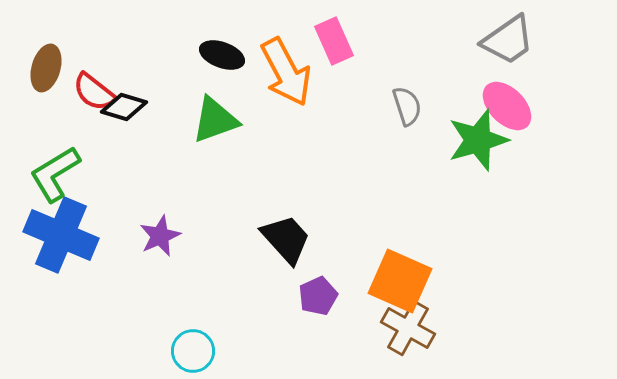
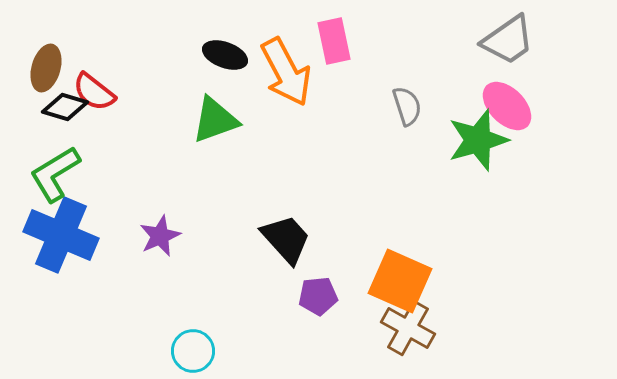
pink rectangle: rotated 12 degrees clockwise
black ellipse: moved 3 px right
black diamond: moved 59 px left
purple pentagon: rotated 18 degrees clockwise
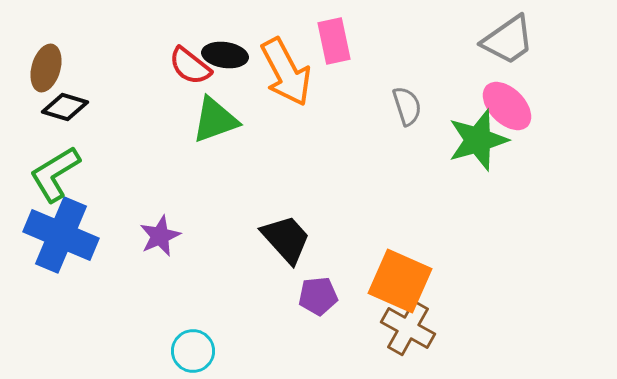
black ellipse: rotated 12 degrees counterclockwise
red semicircle: moved 96 px right, 26 px up
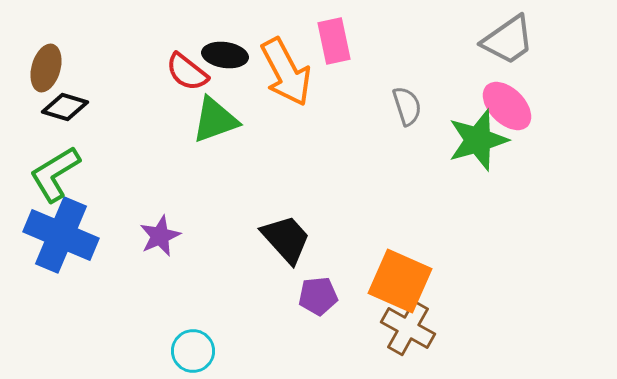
red semicircle: moved 3 px left, 6 px down
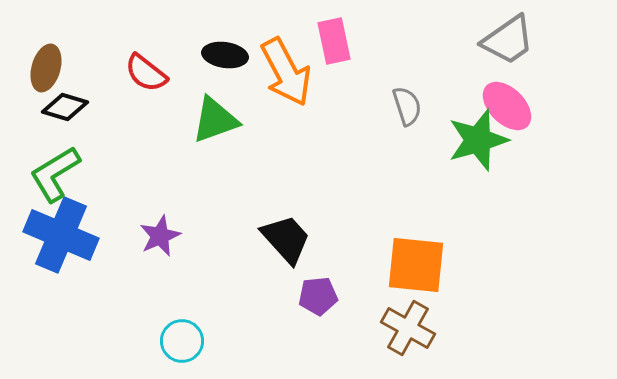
red semicircle: moved 41 px left, 1 px down
orange square: moved 16 px right, 16 px up; rotated 18 degrees counterclockwise
cyan circle: moved 11 px left, 10 px up
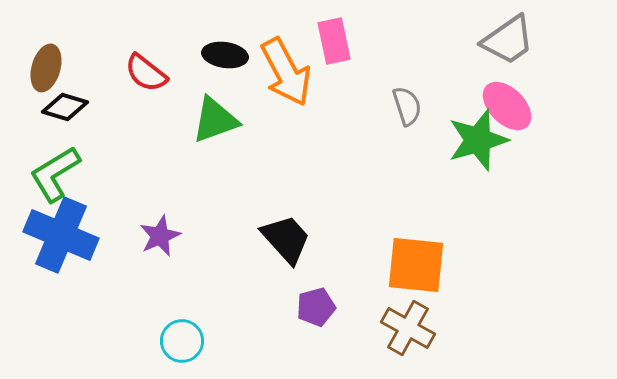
purple pentagon: moved 2 px left, 11 px down; rotated 9 degrees counterclockwise
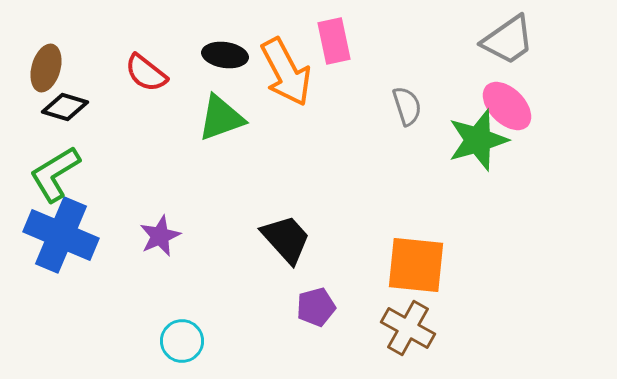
green triangle: moved 6 px right, 2 px up
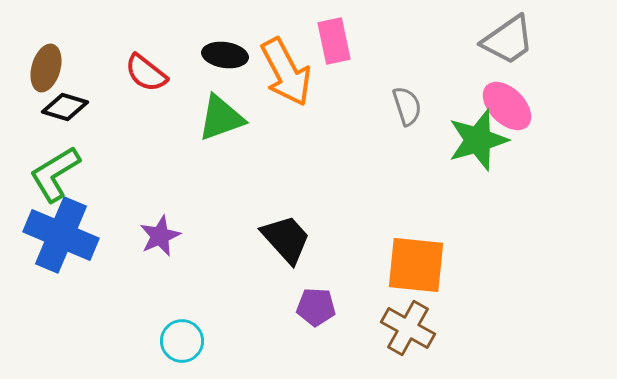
purple pentagon: rotated 18 degrees clockwise
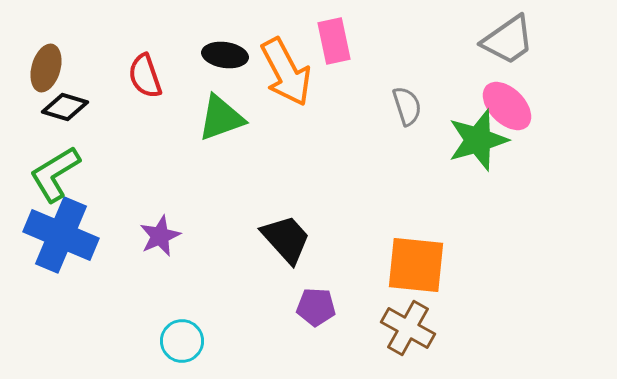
red semicircle: moved 1 px left, 3 px down; rotated 33 degrees clockwise
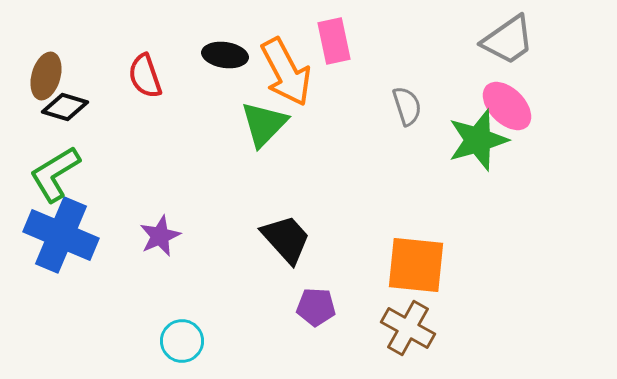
brown ellipse: moved 8 px down
green triangle: moved 43 px right, 6 px down; rotated 26 degrees counterclockwise
